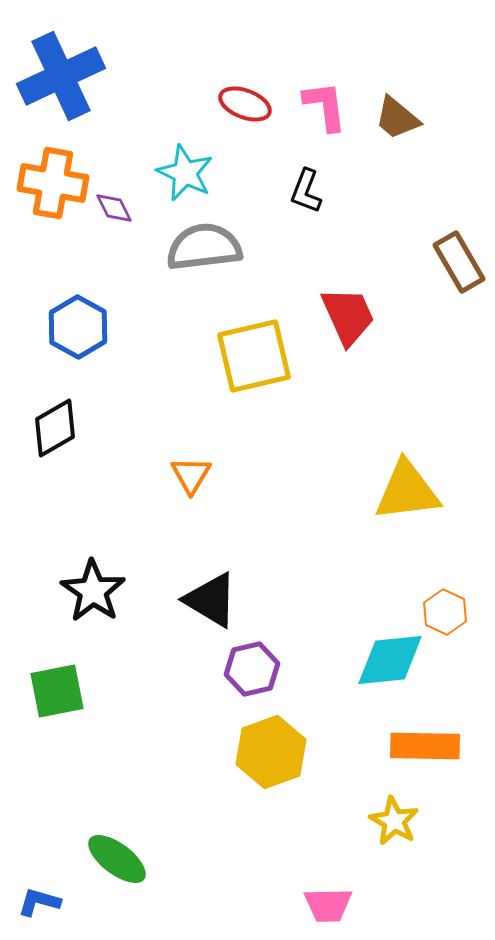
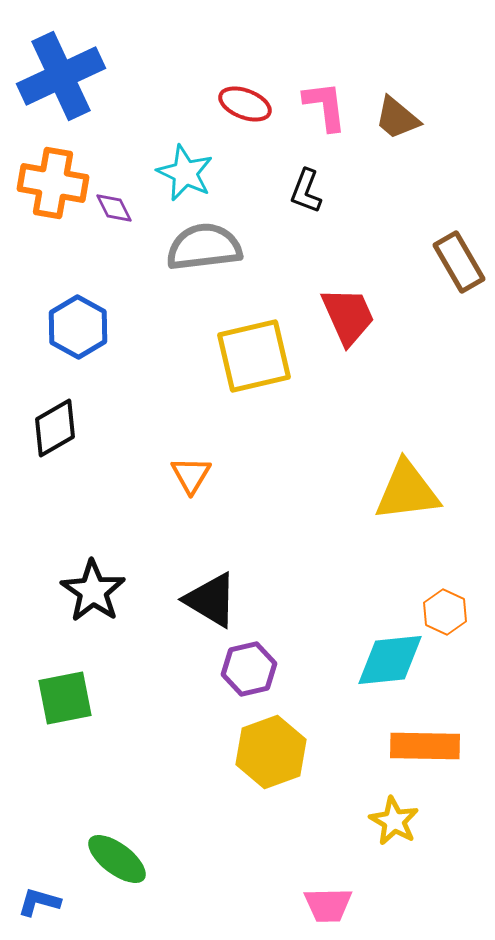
purple hexagon: moved 3 px left
green square: moved 8 px right, 7 px down
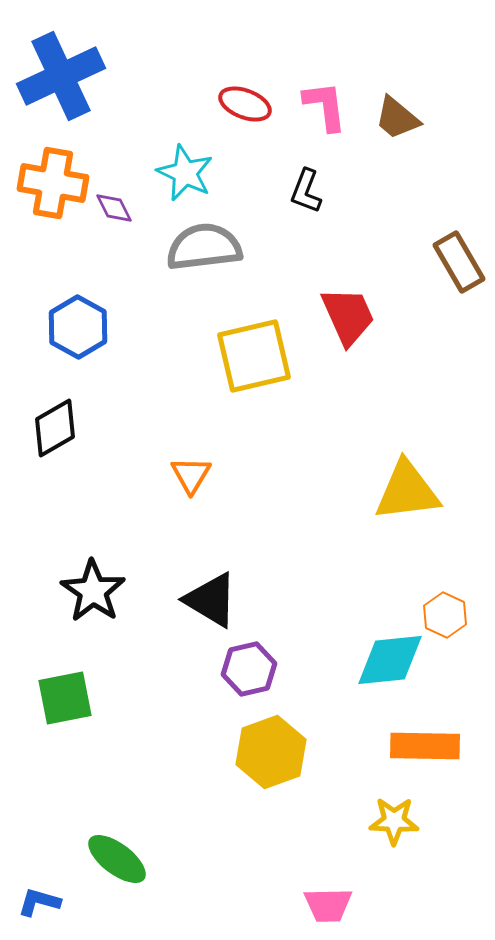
orange hexagon: moved 3 px down
yellow star: rotated 27 degrees counterclockwise
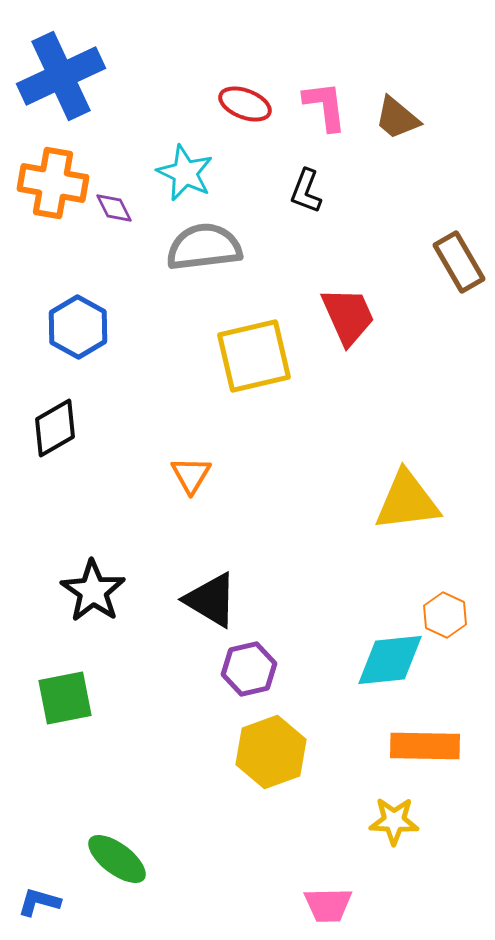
yellow triangle: moved 10 px down
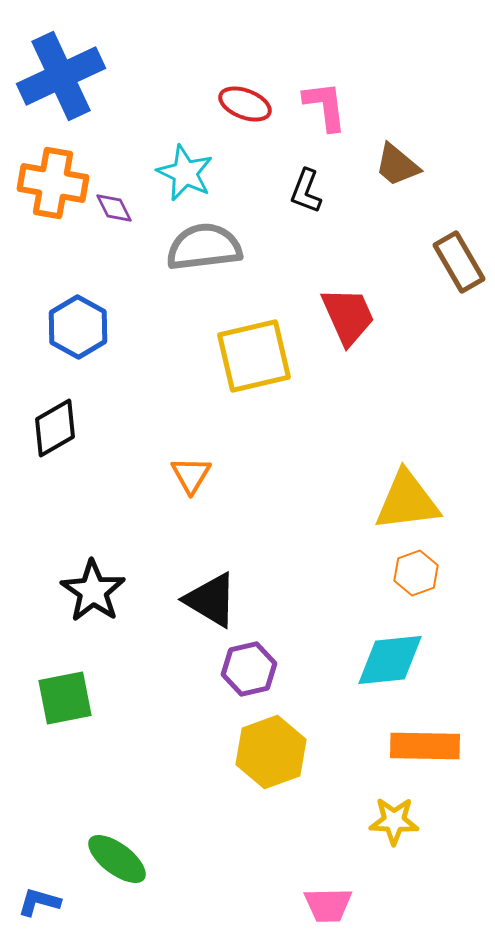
brown trapezoid: moved 47 px down
orange hexagon: moved 29 px left, 42 px up; rotated 15 degrees clockwise
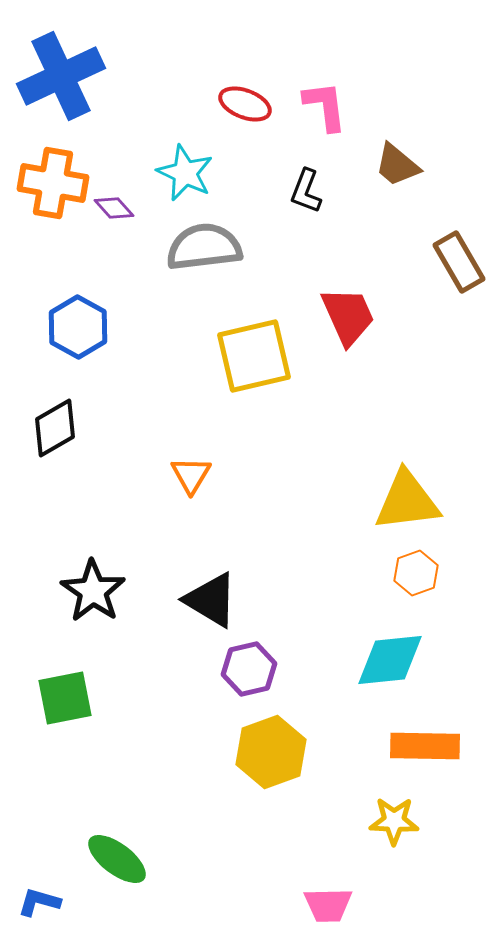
purple diamond: rotated 15 degrees counterclockwise
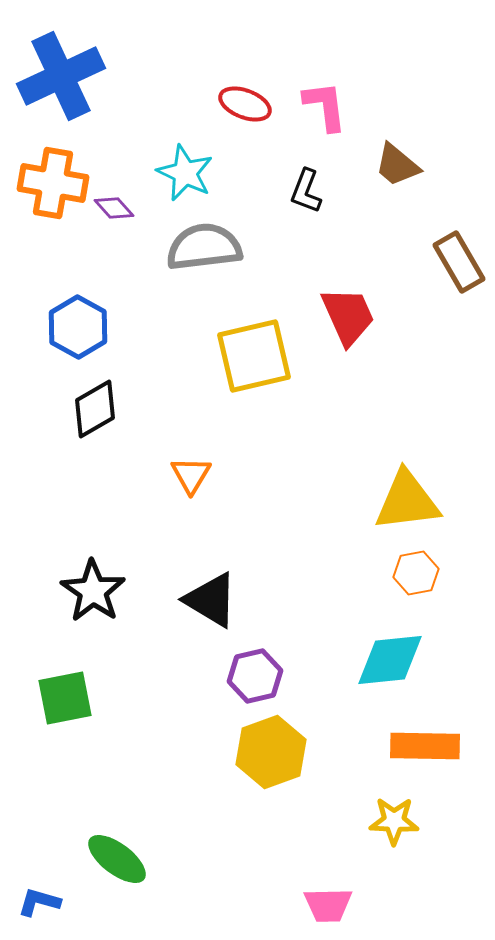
black diamond: moved 40 px right, 19 px up
orange hexagon: rotated 9 degrees clockwise
purple hexagon: moved 6 px right, 7 px down
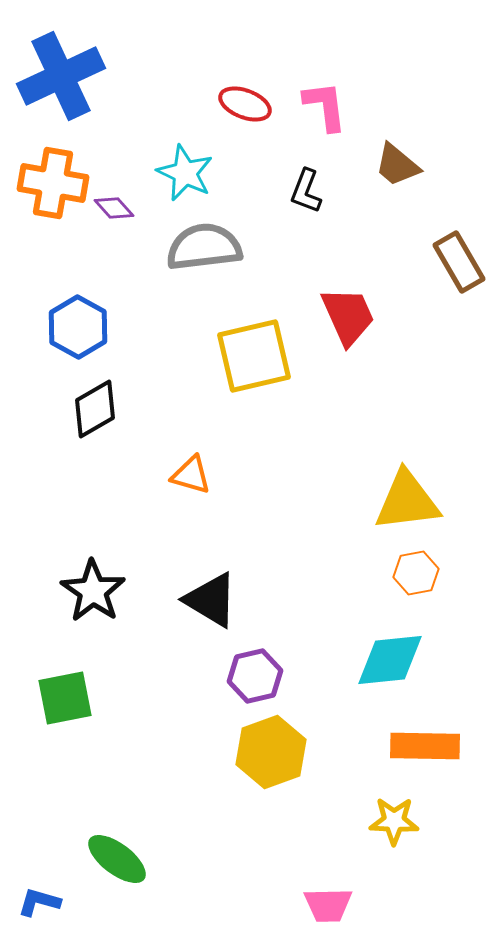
orange triangle: rotated 45 degrees counterclockwise
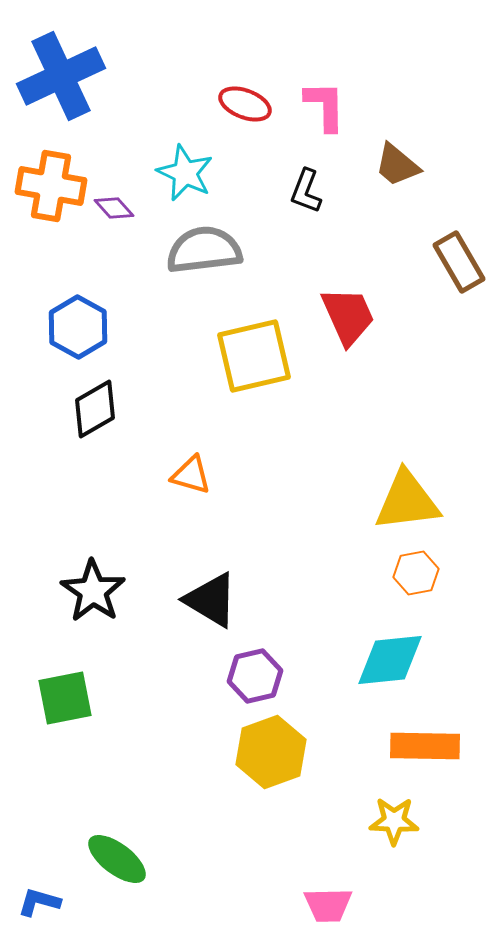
pink L-shape: rotated 6 degrees clockwise
orange cross: moved 2 px left, 3 px down
gray semicircle: moved 3 px down
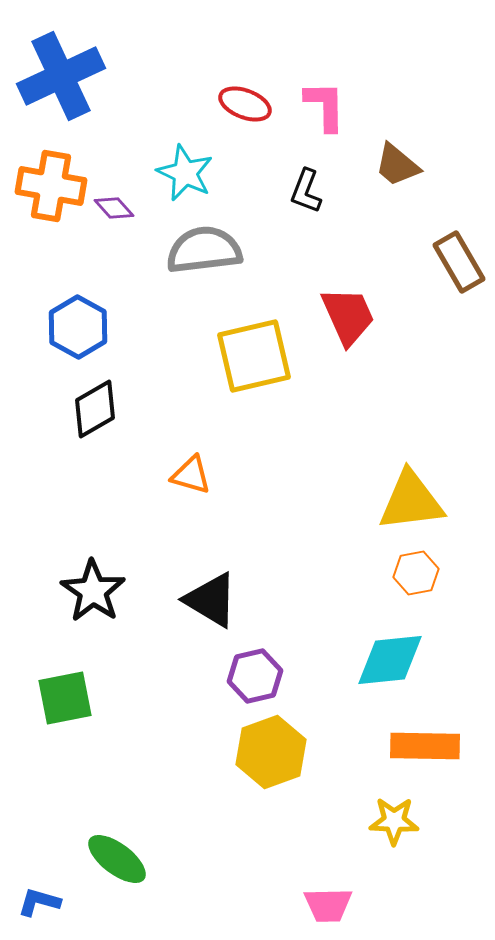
yellow triangle: moved 4 px right
